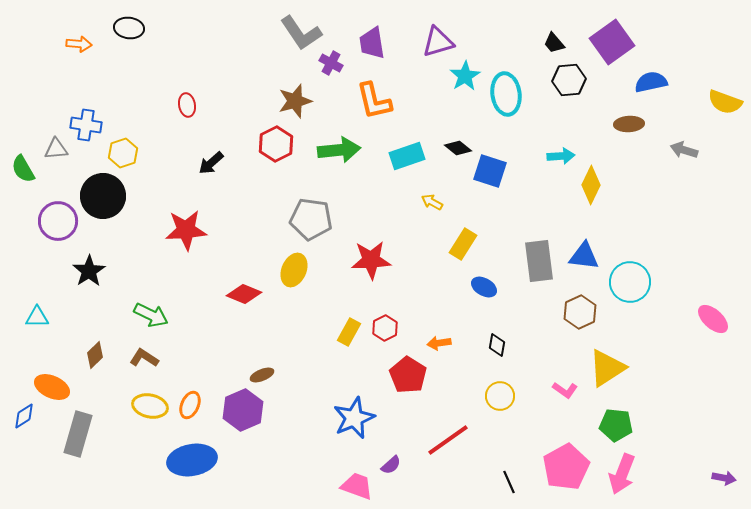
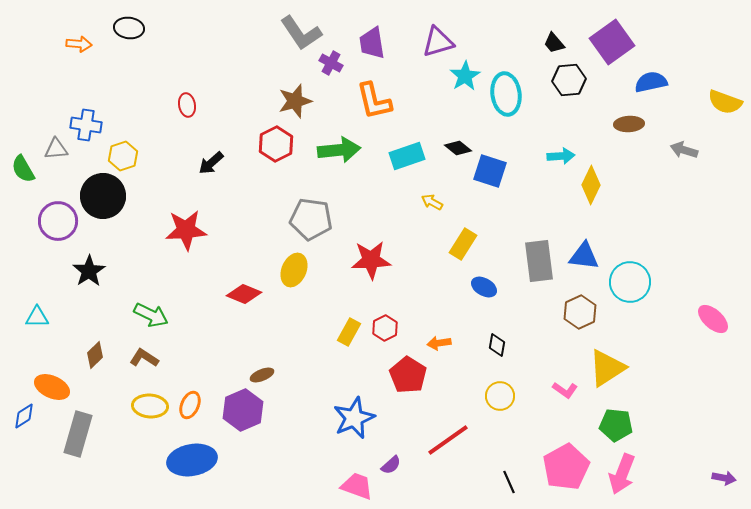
yellow hexagon at (123, 153): moved 3 px down
yellow ellipse at (150, 406): rotated 8 degrees counterclockwise
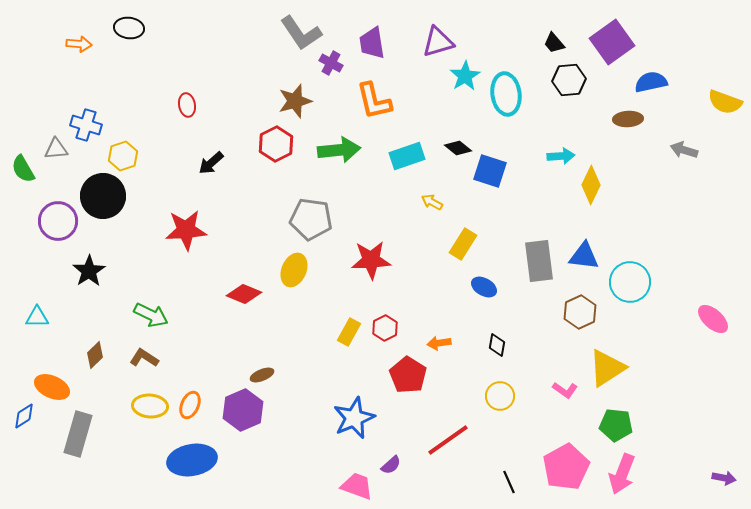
brown ellipse at (629, 124): moved 1 px left, 5 px up
blue cross at (86, 125): rotated 8 degrees clockwise
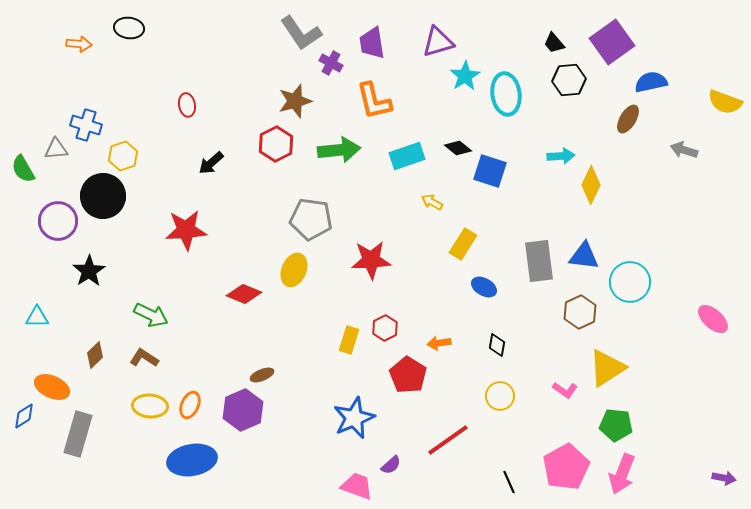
brown ellipse at (628, 119): rotated 56 degrees counterclockwise
yellow rectangle at (349, 332): moved 8 px down; rotated 12 degrees counterclockwise
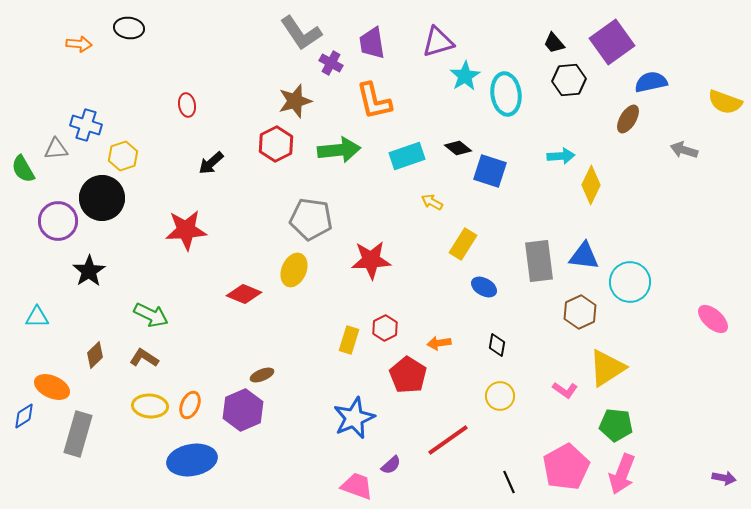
black circle at (103, 196): moved 1 px left, 2 px down
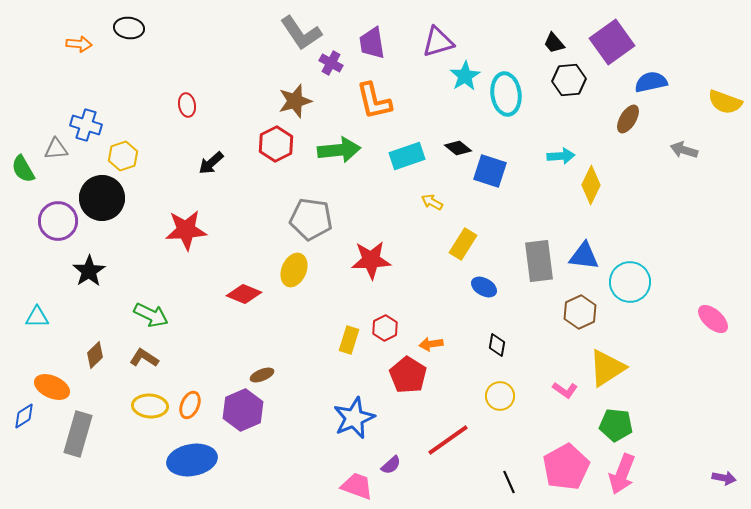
orange arrow at (439, 343): moved 8 px left, 1 px down
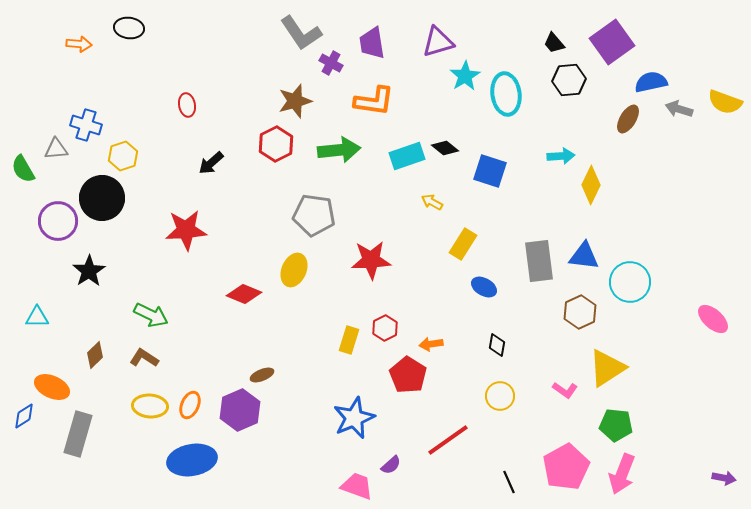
orange L-shape at (374, 101): rotated 69 degrees counterclockwise
black diamond at (458, 148): moved 13 px left
gray arrow at (684, 150): moved 5 px left, 41 px up
gray pentagon at (311, 219): moved 3 px right, 4 px up
purple hexagon at (243, 410): moved 3 px left
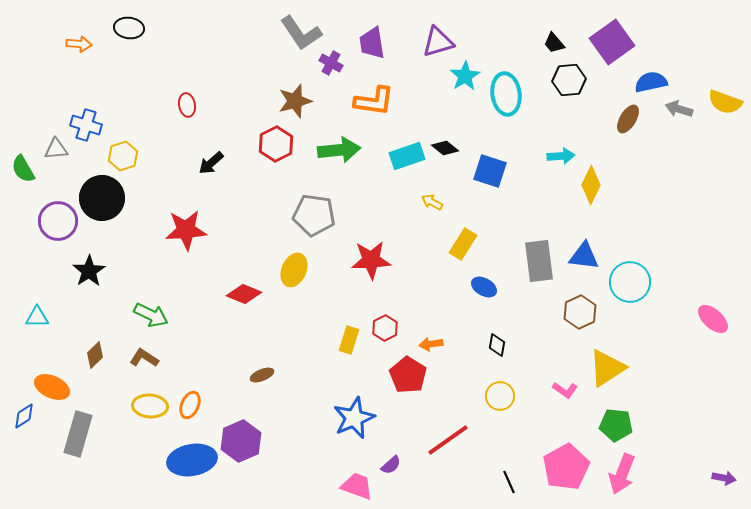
purple hexagon at (240, 410): moved 1 px right, 31 px down
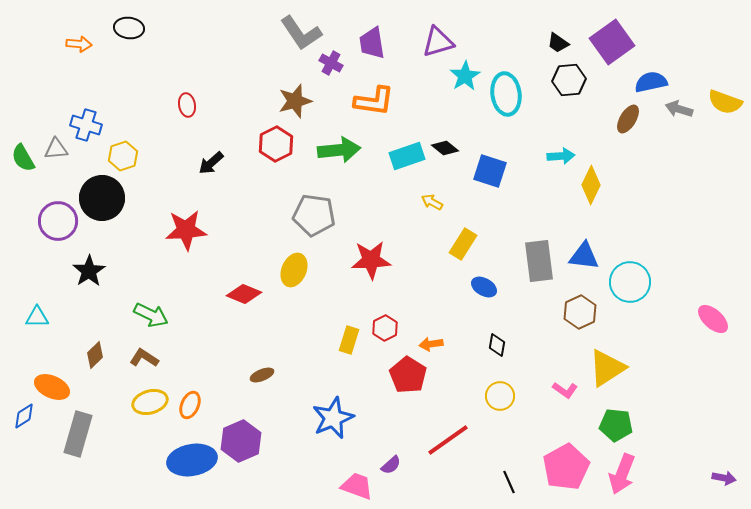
black trapezoid at (554, 43): moved 4 px right; rotated 15 degrees counterclockwise
green semicircle at (23, 169): moved 11 px up
yellow ellipse at (150, 406): moved 4 px up; rotated 20 degrees counterclockwise
blue star at (354, 418): moved 21 px left
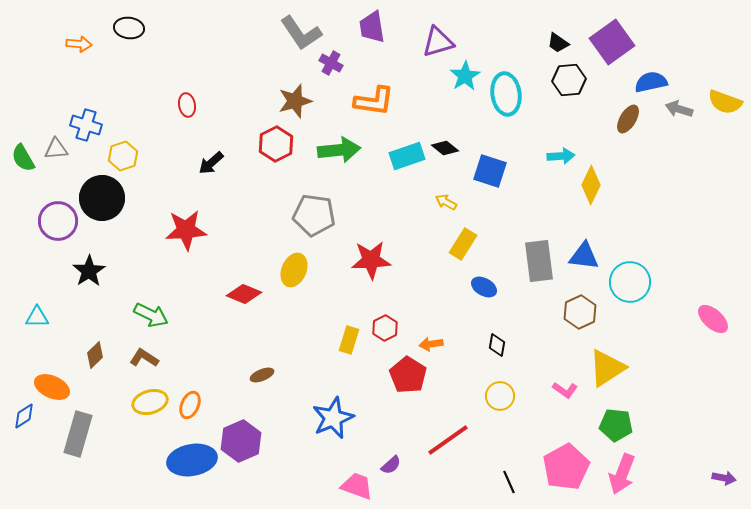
purple trapezoid at (372, 43): moved 16 px up
yellow arrow at (432, 202): moved 14 px right
